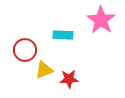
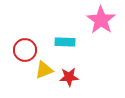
cyan rectangle: moved 2 px right, 7 px down
red star: moved 2 px up
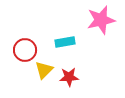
pink star: rotated 24 degrees clockwise
cyan rectangle: rotated 12 degrees counterclockwise
yellow triangle: rotated 24 degrees counterclockwise
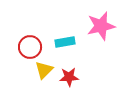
pink star: moved 6 px down
red circle: moved 5 px right, 3 px up
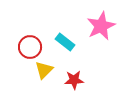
pink star: rotated 12 degrees counterclockwise
cyan rectangle: rotated 48 degrees clockwise
red star: moved 5 px right, 3 px down
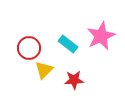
pink star: moved 10 px down
cyan rectangle: moved 3 px right, 2 px down
red circle: moved 1 px left, 1 px down
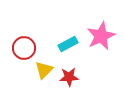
cyan rectangle: rotated 66 degrees counterclockwise
red circle: moved 5 px left
red star: moved 5 px left, 3 px up
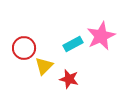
cyan rectangle: moved 5 px right
yellow triangle: moved 4 px up
red star: moved 2 px down; rotated 18 degrees clockwise
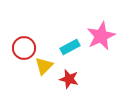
cyan rectangle: moved 3 px left, 3 px down
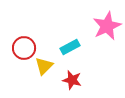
pink star: moved 6 px right, 10 px up
red star: moved 3 px right, 1 px down
